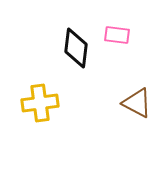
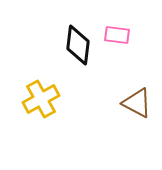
black diamond: moved 2 px right, 3 px up
yellow cross: moved 1 px right, 4 px up; rotated 21 degrees counterclockwise
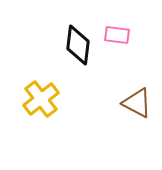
yellow cross: rotated 9 degrees counterclockwise
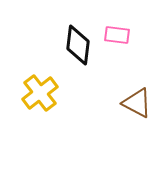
yellow cross: moved 1 px left, 6 px up
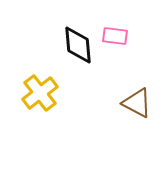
pink rectangle: moved 2 px left, 1 px down
black diamond: rotated 12 degrees counterclockwise
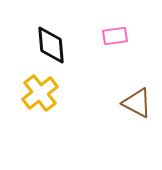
pink rectangle: rotated 15 degrees counterclockwise
black diamond: moved 27 px left
